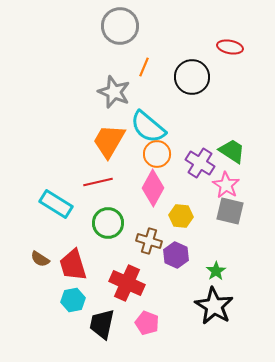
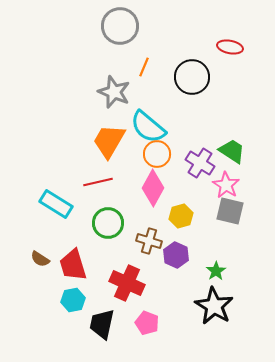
yellow hexagon: rotated 20 degrees counterclockwise
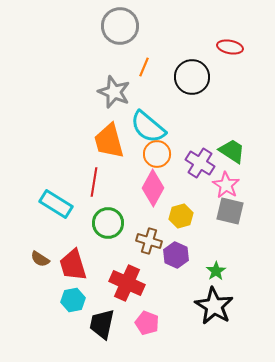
orange trapezoid: rotated 45 degrees counterclockwise
red line: moved 4 px left; rotated 68 degrees counterclockwise
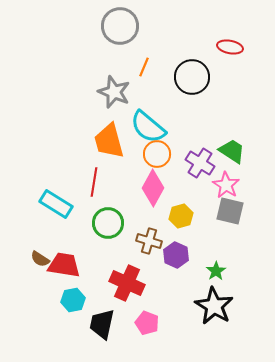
red trapezoid: moved 9 px left; rotated 116 degrees clockwise
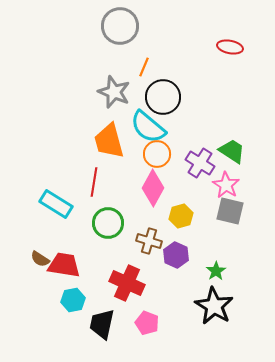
black circle: moved 29 px left, 20 px down
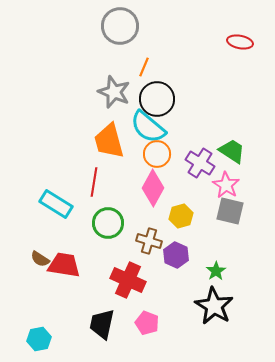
red ellipse: moved 10 px right, 5 px up
black circle: moved 6 px left, 2 px down
red cross: moved 1 px right, 3 px up
cyan hexagon: moved 34 px left, 39 px down
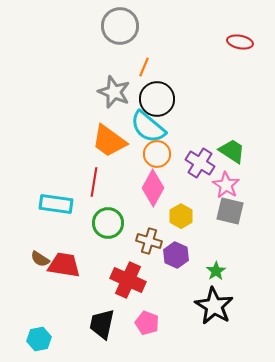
orange trapezoid: rotated 39 degrees counterclockwise
cyan rectangle: rotated 24 degrees counterclockwise
yellow hexagon: rotated 15 degrees counterclockwise
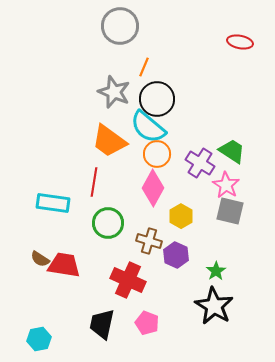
cyan rectangle: moved 3 px left, 1 px up
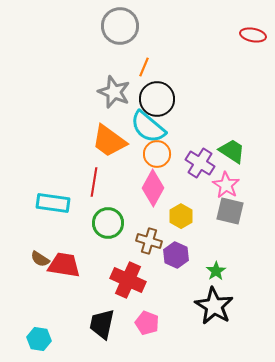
red ellipse: moved 13 px right, 7 px up
cyan hexagon: rotated 20 degrees clockwise
